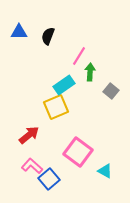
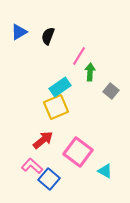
blue triangle: rotated 30 degrees counterclockwise
cyan rectangle: moved 4 px left, 2 px down
red arrow: moved 14 px right, 5 px down
blue square: rotated 10 degrees counterclockwise
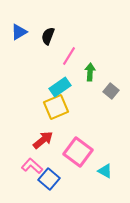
pink line: moved 10 px left
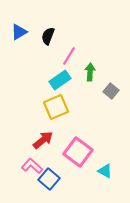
cyan rectangle: moved 7 px up
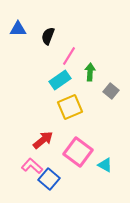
blue triangle: moved 1 px left, 3 px up; rotated 30 degrees clockwise
yellow square: moved 14 px right
cyan triangle: moved 6 px up
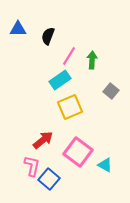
green arrow: moved 2 px right, 12 px up
pink L-shape: rotated 60 degrees clockwise
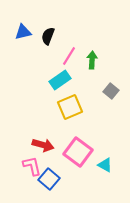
blue triangle: moved 5 px right, 3 px down; rotated 12 degrees counterclockwise
red arrow: moved 5 px down; rotated 55 degrees clockwise
pink L-shape: rotated 25 degrees counterclockwise
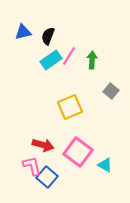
cyan rectangle: moved 9 px left, 20 px up
blue square: moved 2 px left, 2 px up
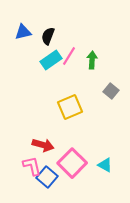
pink square: moved 6 px left, 11 px down; rotated 8 degrees clockwise
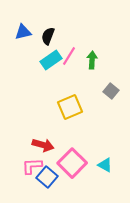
pink L-shape: rotated 80 degrees counterclockwise
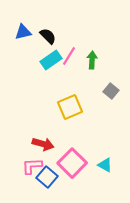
black semicircle: rotated 114 degrees clockwise
red arrow: moved 1 px up
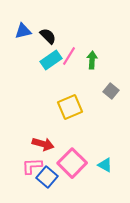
blue triangle: moved 1 px up
